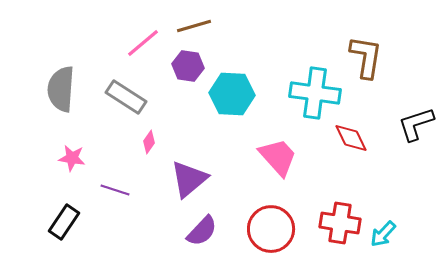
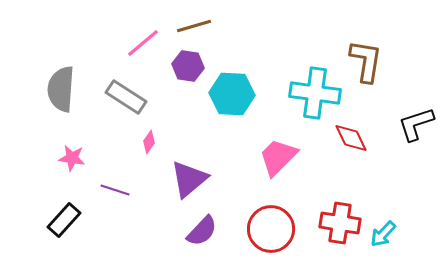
brown L-shape: moved 4 px down
pink trapezoid: rotated 93 degrees counterclockwise
black rectangle: moved 2 px up; rotated 8 degrees clockwise
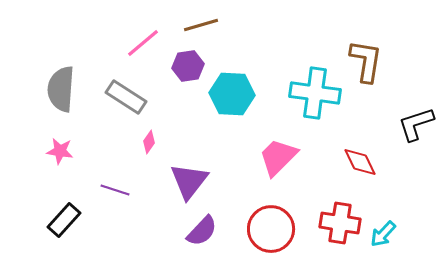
brown line: moved 7 px right, 1 px up
purple hexagon: rotated 16 degrees counterclockwise
red diamond: moved 9 px right, 24 px down
pink star: moved 12 px left, 7 px up
purple triangle: moved 2 px down; rotated 12 degrees counterclockwise
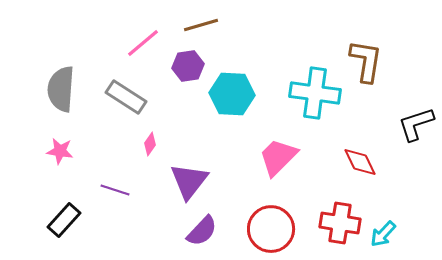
pink diamond: moved 1 px right, 2 px down
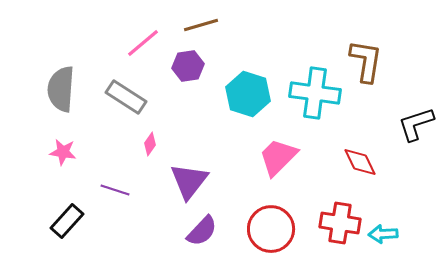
cyan hexagon: moved 16 px right; rotated 15 degrees clockwise
pink star: moved 3 px right, 1 px down
black rectangle: moved 3 px right, 1 px down
cyan arrow: rotated 44 degrees clockwise
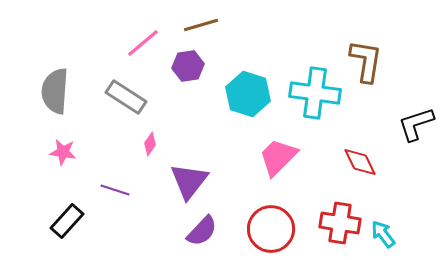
gray semicircle: moved 6 px left, 2 px down
cyan arrow: rotated 56 degrees clockwise
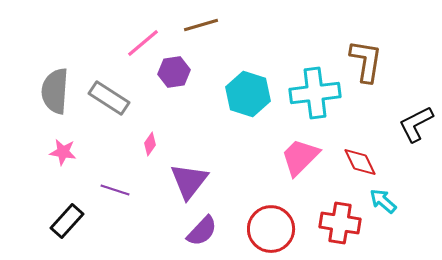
purple hexagon: moved 14 px left, 6 px down
cyan cross: rotated 15 degrees counterclockwise
gray rectangle: moved 17 px left, 1 px down
black L-shape: rotated 9 degrees counterclockwise
pink trapezoid: moved 22 px right
cyan arrow: moved 33 px up; rotated 12 degrees counterclockwise
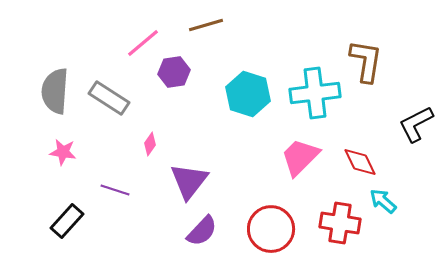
brown line: moved 5 px right
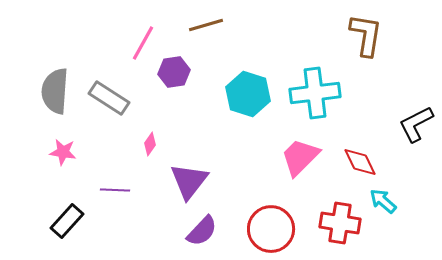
pink line: rotated 21 degrees counterclockwise
brown L-shape: moved 26 px up
purple line: rotated 16 degrees counterclockwise
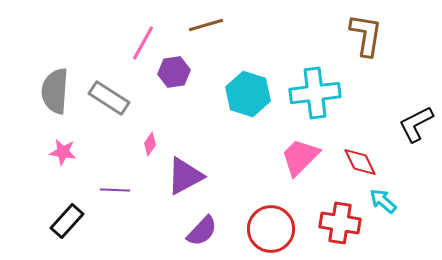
purple triangle: moved 4 px left, 5 px up; rotated 24 degrees clockwise
